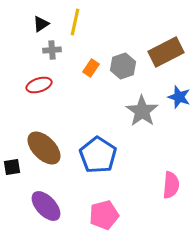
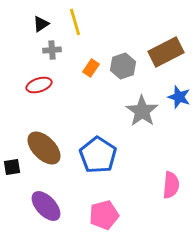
yellow line: rotated 28 degrees counterclockwise
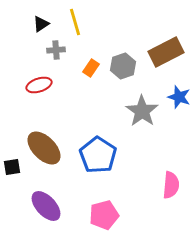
gray cross: moved 4 px right
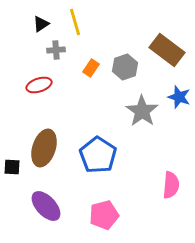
brown rectangle: moved 1 px right, 2 px up; rotated 64 degrees clockwise
gray hexagon: moved 2 px right, 1 px down
brown ellipse: rotated 63 degrees clockwise
black square: rotated 12 degrees clockwise
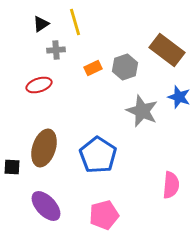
orange rectangle: moved 2 px right; rotated 30 degrees clockwise
gray star: rotated 12 degrees counterclockwise
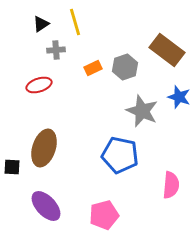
blue pentagon: moved 22 px right; rotated 21 degrees counterclockwise
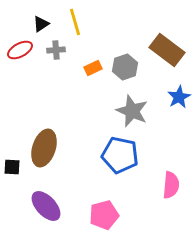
red ellipse: moved 19 px left, 35 px up; rotated 10 degrees counterclockwise
blue star: rotated 25 degrees clockwise
gray star: moved 10 px left
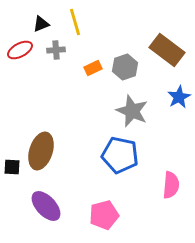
black triangle: rotated 12 degrees clockwise
brown ellipse: moved 3 px left, 3 px down
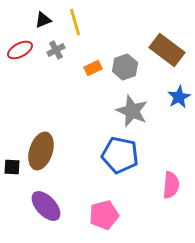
black triangle: moved 2 px right, 4 px up
gray cross: rotated 24 degrees counterclockwise
